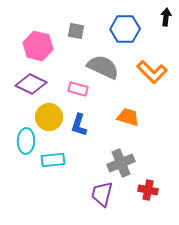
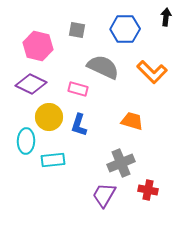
gray square: moved 1 px right, 1 px up
orange trapezoid: moved 4 px right, 4 px down
purple trapezoid: moved 2 px right, 1 px down; rotated 16 degrees clockwise
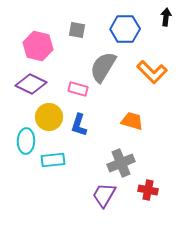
gray semicircle: rotated 84 degrees counterclockwise
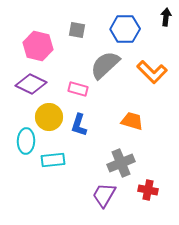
gray semicircle: moved 2 px right, 2 px up; rotated 16 degrees clockwise
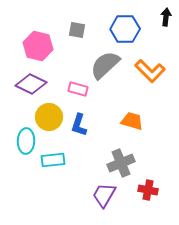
orange L-shape: moved 2 px left, 1 px up
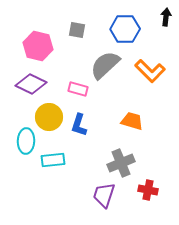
purple trapezoid: rotated 12 degrees counterclockwise
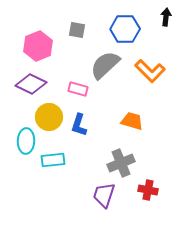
pink hexagon: rotated 24 degrees clockwise
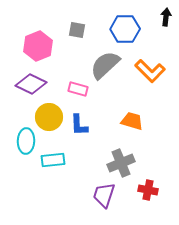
blue L-shape: rotated 20 degrees counterclockwise
